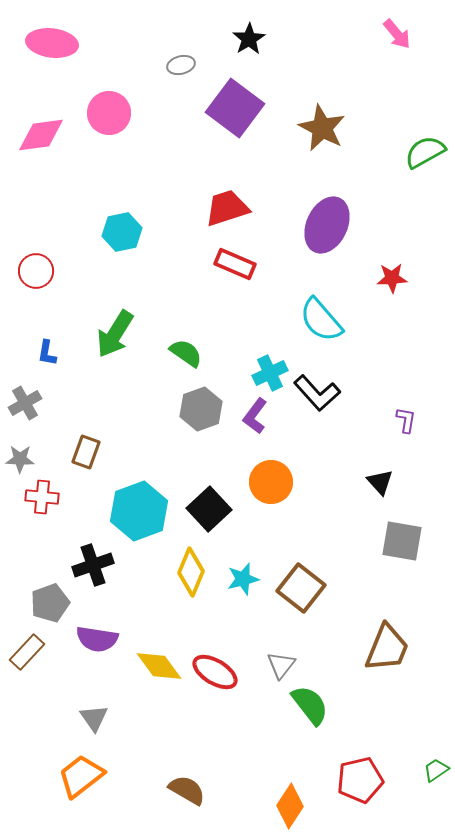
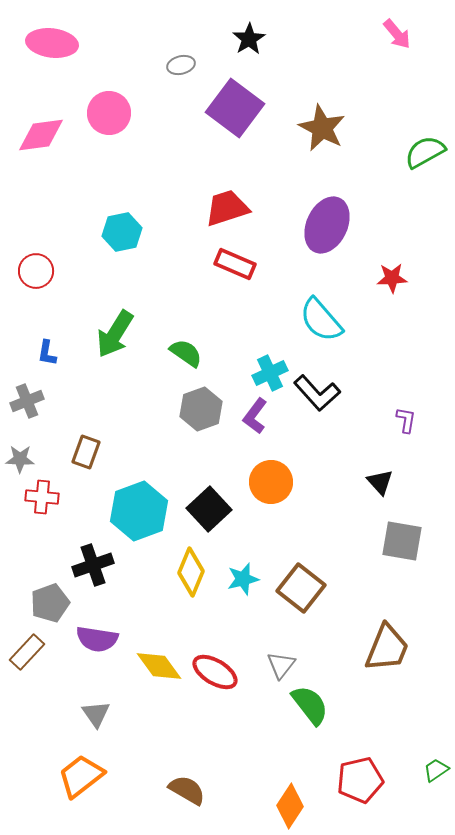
gray cross at (25, 403): moved 2 px right, 2 px up; rotated 8 degrees clockwise
gray triangle at (94, 718): moved 2 px right, 4 px up
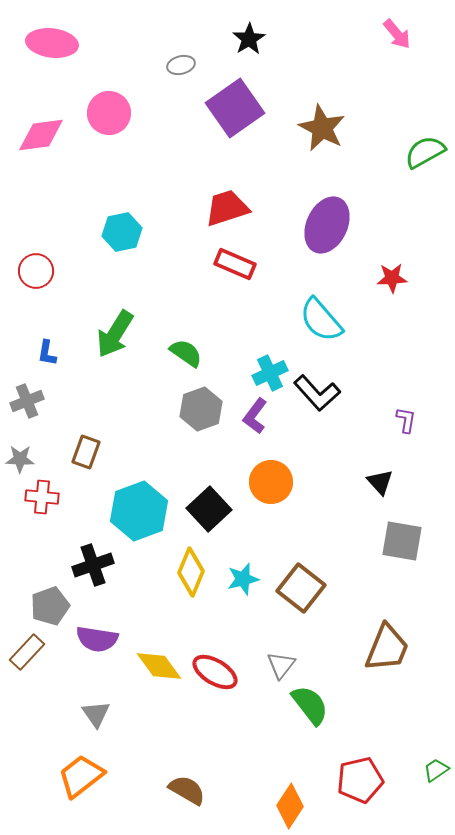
purple square at (235, 108): rotated 18 degrees clockwise
gray pentagon at (50, 603): moved 3 px down
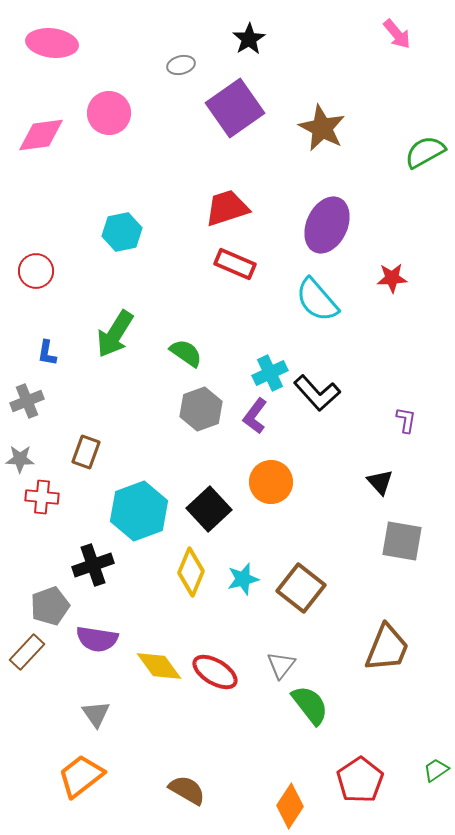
cyan semicircle at (321, 320): moved 4 px left, 20 px up
red pentagon at (360, 780): rotated 21 degrees counterclockwise
